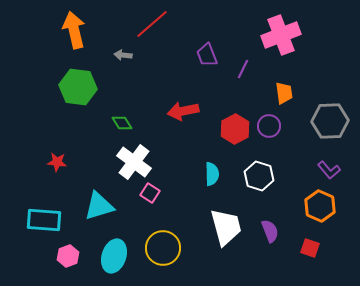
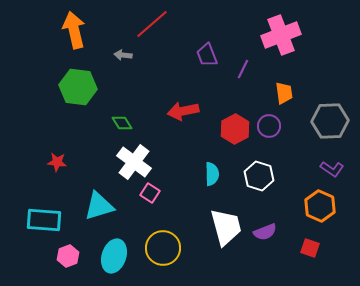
purple L-shape: moved 3 px right, 1 px up; rotated 15 degrees counterclockwise
purple semicircle: moved 5 px left, 1 px down; rotated 90 degrees clockwise
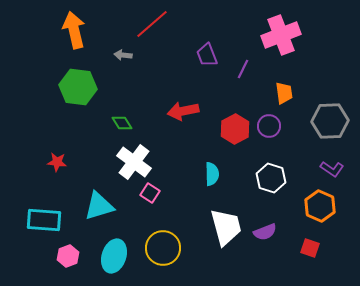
white hexagon: moved 12 px right, 2 px down
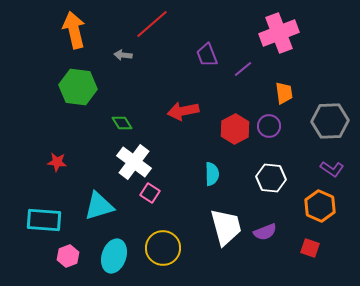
pink cross: moved 2 px left, 2 px up
purple line: rotated 24 degrees clockwise
white hexagon: rotated 12 degrees counterclockwise
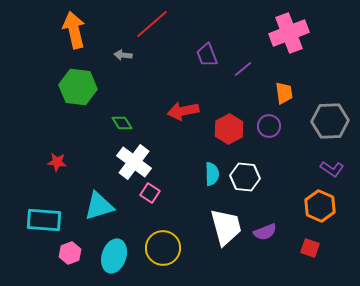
pink cross: moved 10 px right
red hexagon: moved 6 px left
white hexagon: moved 26 px left, 1 px up
pink hexagon: moved 2 px right, 3 px up
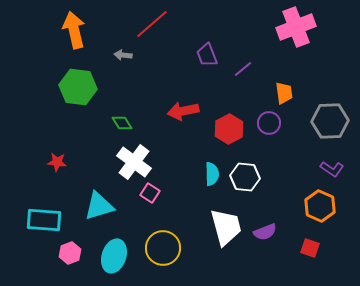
pink cross: moved 7 px right, 6 px up
purple circle: moved 3 px up
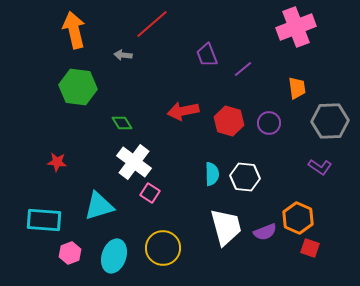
orange trapezoid: moved 13 px right, 5 px up
red hexagon: moved 8 px up; rotated 16 degrees counterclockwise
purple L-shape: moved 12 px left, 2 px up
orange hexagon: moved 22 px left, 12 px down
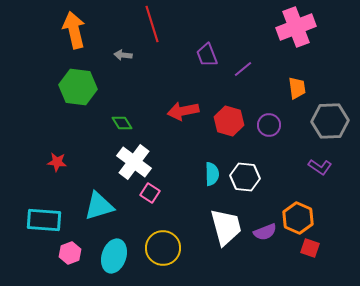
red line: rotated 66 degrees counterclockwise
purple circle: moved 2 px down
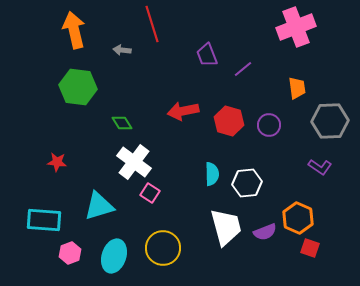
gray arrow: moved 1 px left, 5 px up
white hexagon: moved 2 px right, 6 px down; rotated 12 degrees counterclockwise
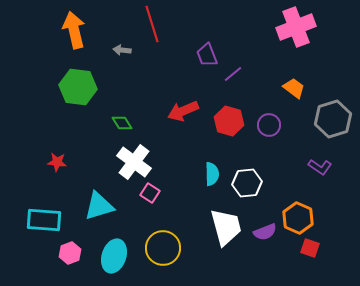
purple line: moved 10 px left, 5 px down
orange trapezoid: moved 3 px left; rotated 45 degrees counterclockwise
red arrow: rotated 12 degrees counterclockwise
gray hexagon: moved 3 px right, 2 px up; rotated 15 degrees counterclockwise
